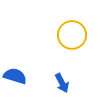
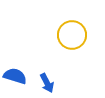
blue arrow: moved 15 px left
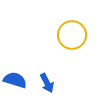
blue semicircle: moved 4 px down
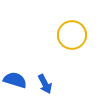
blue arrow: moved 2 px left, 1 px down
